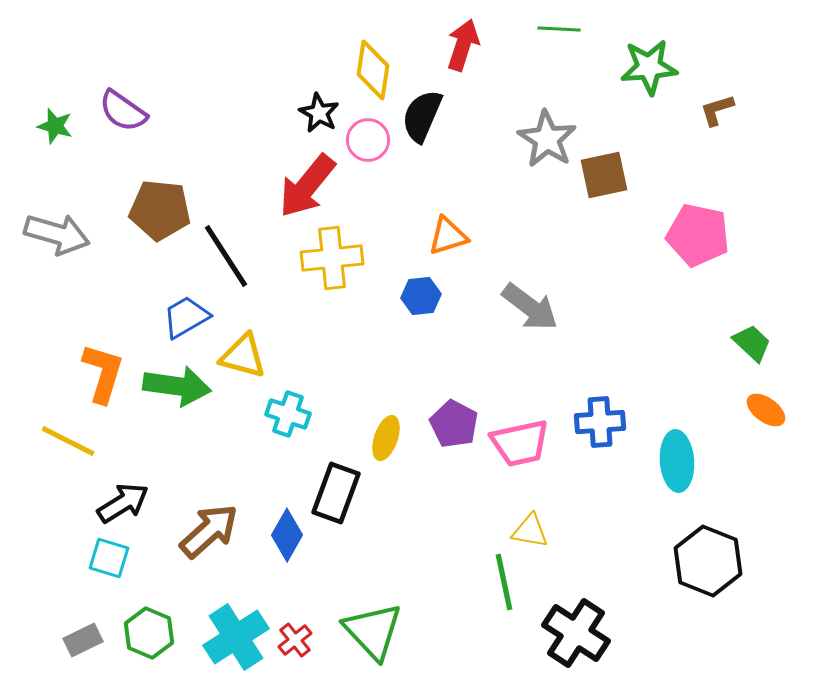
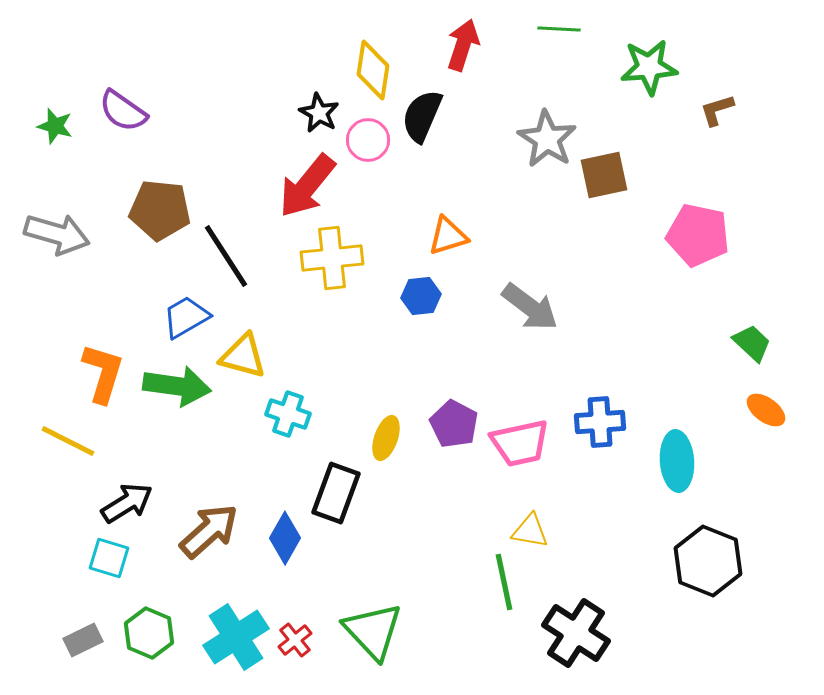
black arrow at (123, 503): moved 4 px right
blue diamond at (287, 535): moved 2 px left, 3 px down
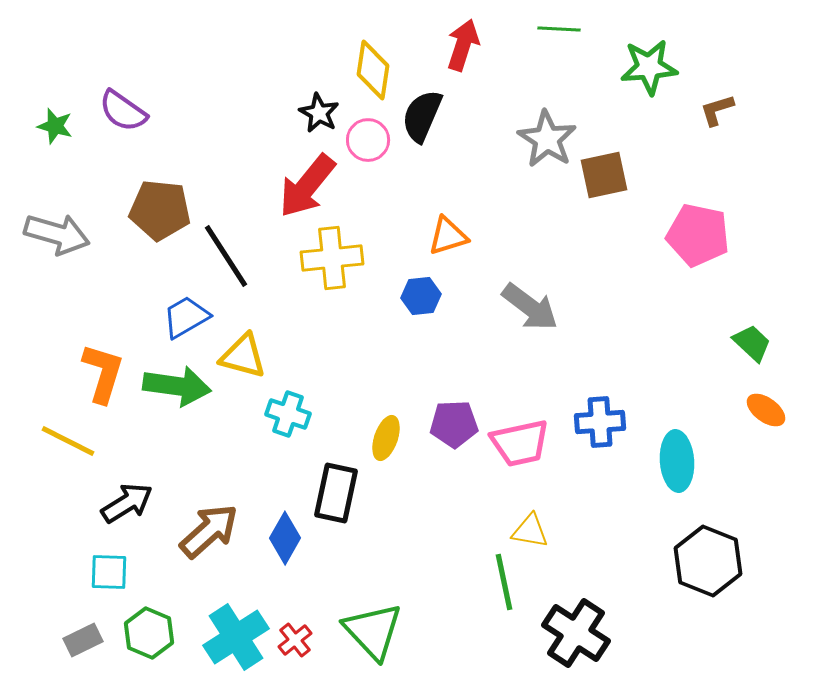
purple pentagon at (454, 424): rotated 30 degrees counterclockwise
black rectangle at (336, 493): rotated 8 degrees counterclockwise
cyan square at (109, 558): moved 14 px down; rotated 15 degrees counterclockwise
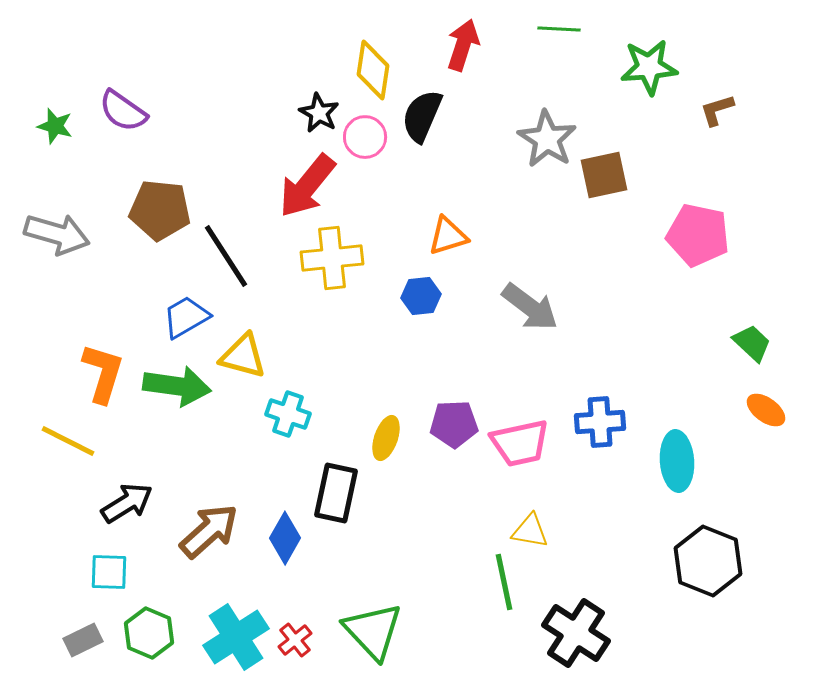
pink circle at (368, 140): moved 3 px left, 3 px up
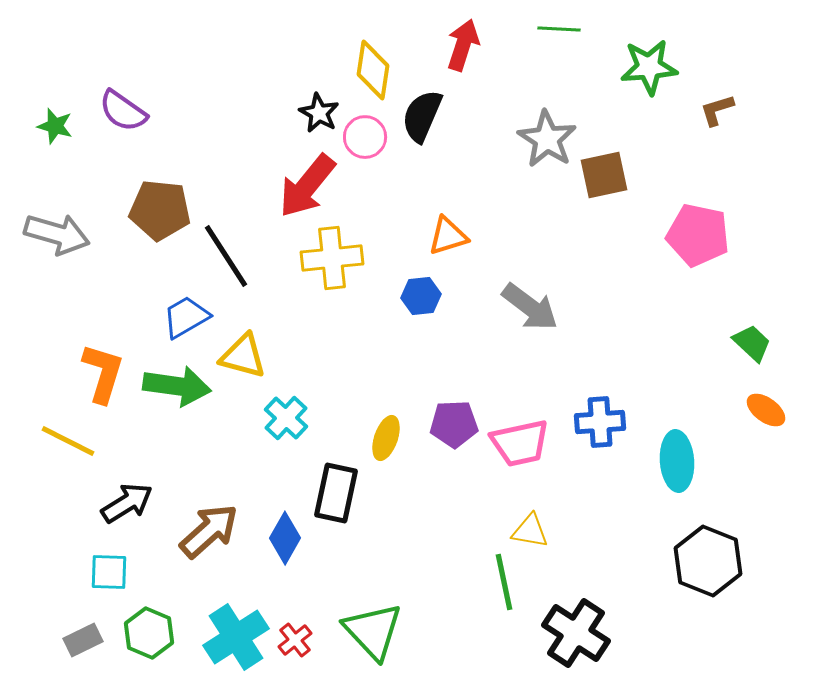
cyan cross at (288, 414): moved 2 px left, 4 px down; rotated 24 degrees clockwise
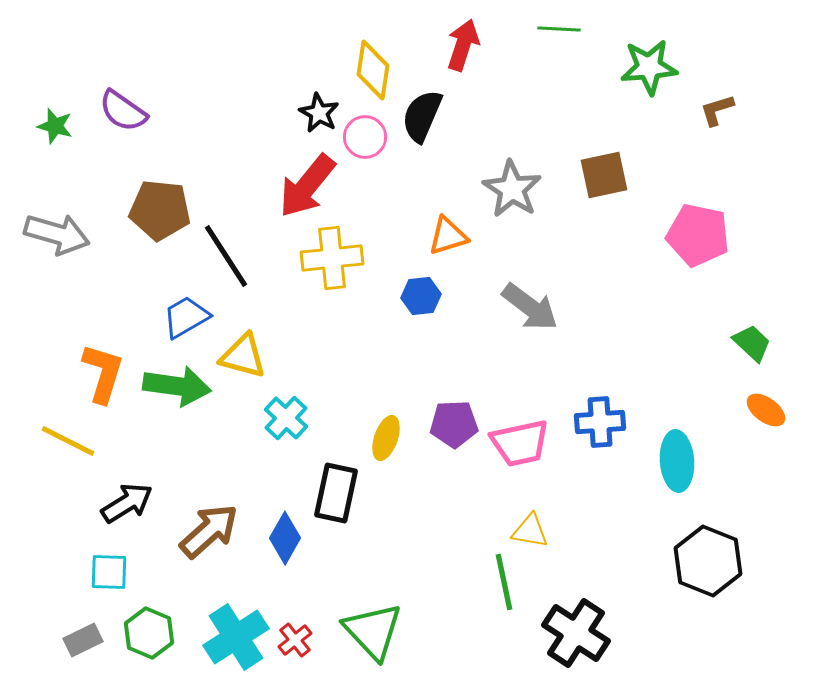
gray star at (547, 139): moved 35 px left, 50 px down
